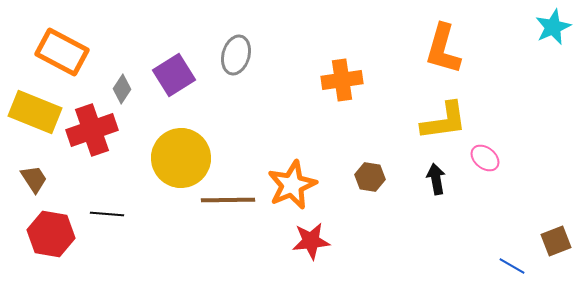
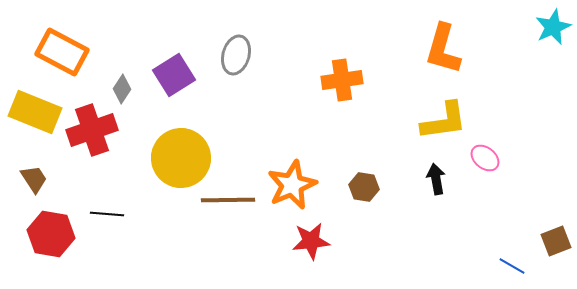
brown hexagon: moved 6 px left, 10 px down
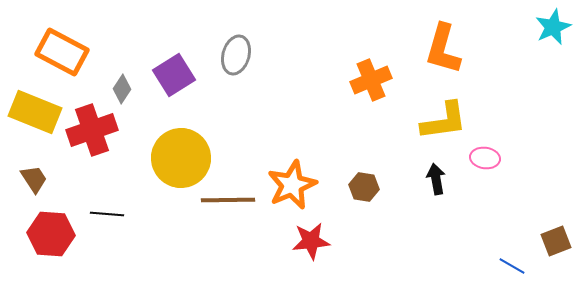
orange cross: moved 29 px right; rotated 15 degrees counterclockwise
pink ellipse: rotated 32 degrees counterclockwise
red hexagon: rotated 6 degrees counterclockwise
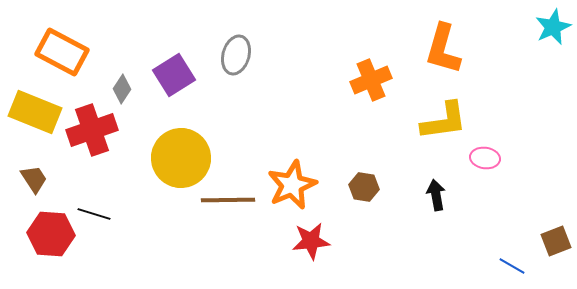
black arrow: moved 16 px down
black line: moved 13 px left; rotated 12 degrees clockwise
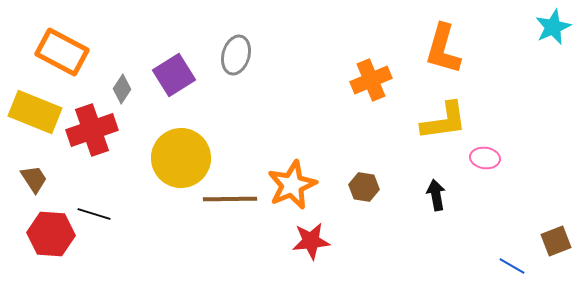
brown line: moved 2 px right, 1 px up
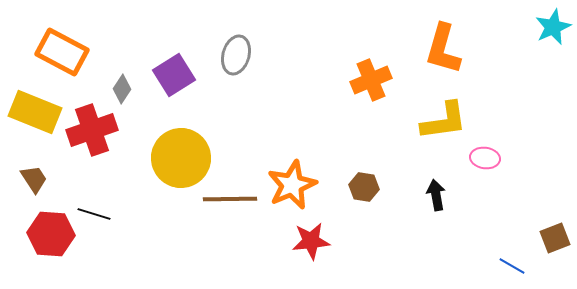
brown square: moved 1 px left, 3 px up
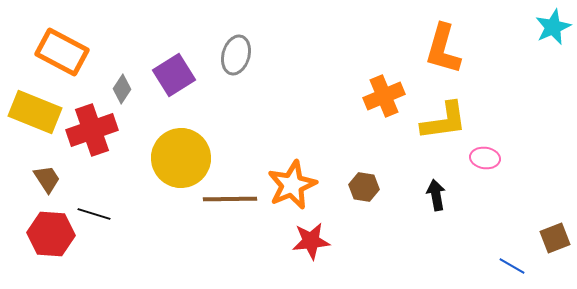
orange cross: moved 13 px right, 16 px down
brown trapezoid: moved 13 px right
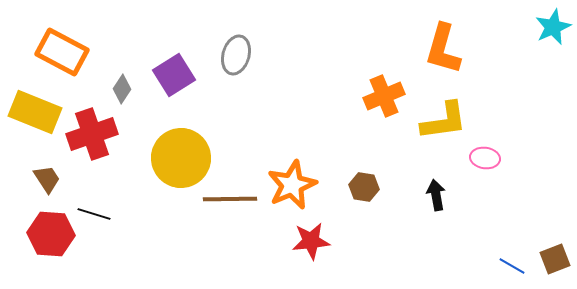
red cross: moved 4 px down
brown square: moved 21 px down
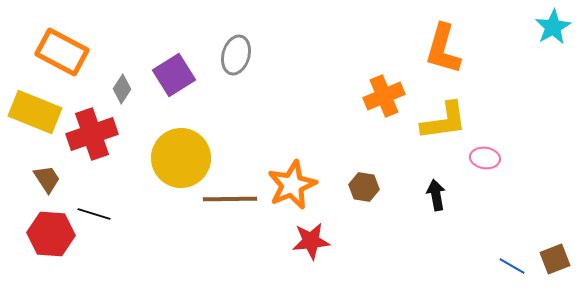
cyan star: rotated 6 degrees counterclockwise
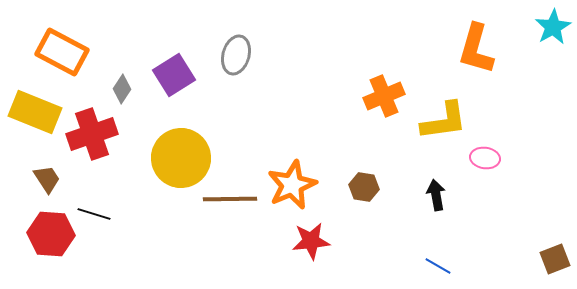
orange L-shape: moved 33 px right
blue line: moved 74 px left
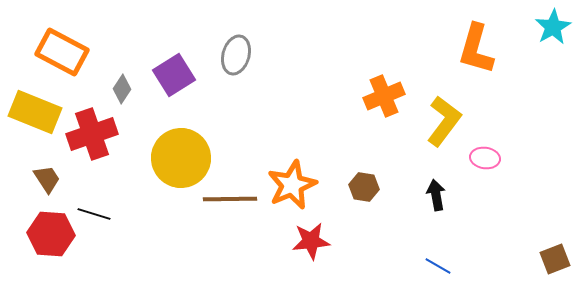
yellow L-shape: rotated 45 degrees counterclockwise
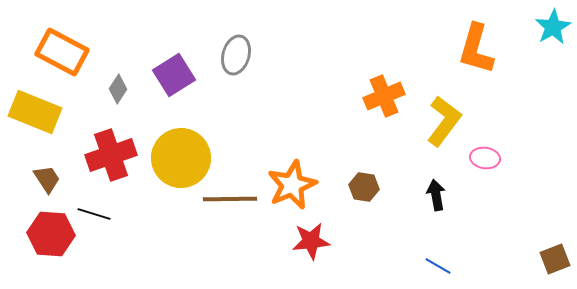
gray diamond: moved 4 px left
red cross: moved 19 px right, 21 px down
